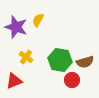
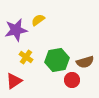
yellow semicircle: rotated 24 degrees clockwise
purple star: moved 3 px down; rotated 30 degrees counterclockwise
green hexagon: moved 3 px left; rotated 20 degrees counterclockwise
red triangle: rotated 12 degrees counterclockwise
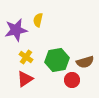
yellow semicircle: rotated 40 degrees counterclockwise
red triangle: moved 11 px right, 2 px up
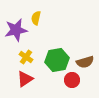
yellow semicircle: moved 2 px left, 2 px up
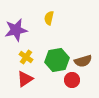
yellow semicircle: moved 13 px right
brown semicircle: moved 2 px left, 1 px up
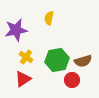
red triangle: moved 2 px left
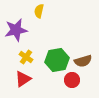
yellow semicircle: moved 10 px left, 7 px up
